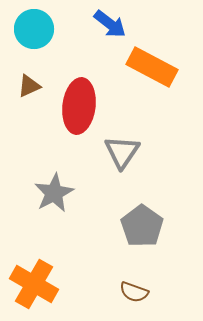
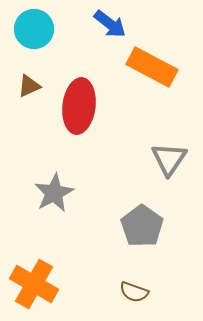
gray triangle: moved 47 px right, 7 px down
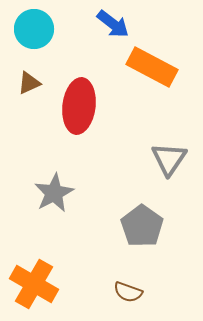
blue arrow: moved 3 px right
brown triangle: moved 3 px up
brown semicircle: moved 6 px left
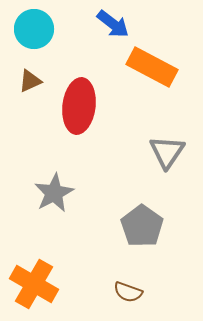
brown triangle: moved 1 px right, 2 px up
gray triangle: moved 2 px left, 7 px up
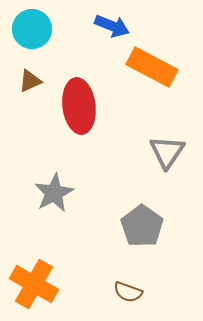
blue arrow: moved 1 px left, 2 px down; rotated 16 degrees counterclockwise
cyan circle: moved 2 px left
red ellipse: rotated 14 degrees counterclockwise
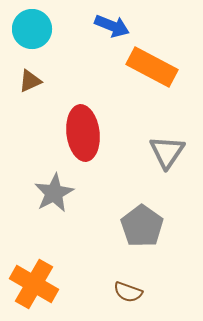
red ellipse: moved 4 px right, 27 px down
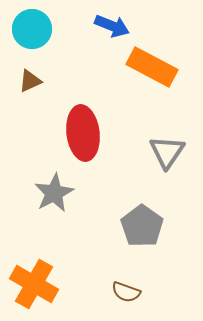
brown semicircle: moved 2 px left
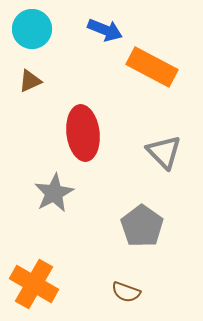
blue arrow: moved 7 px left, 4 px down
gray triangle: moved 3 px left; rotated 18 degrees counterclockwise
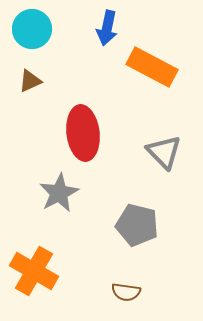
blue arrow: moved 2 px right, 2 px up; rotated 80 degrees clockwise
gray star: moved 5 px right
gray pentagon: moved 5 px left, 1 px up; rotated 21 degrees counterclockwise
orange cross: moved 13 px up
brown semicircle: rotated 12 degrees counterclockwise
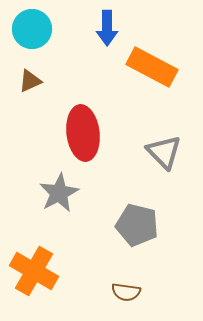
blue arrow: rotated 12 degrees counterclockwise
